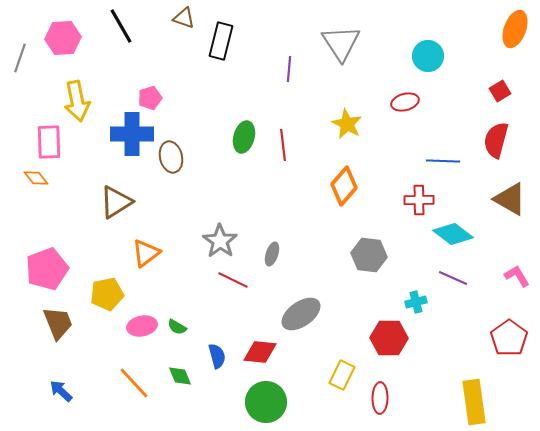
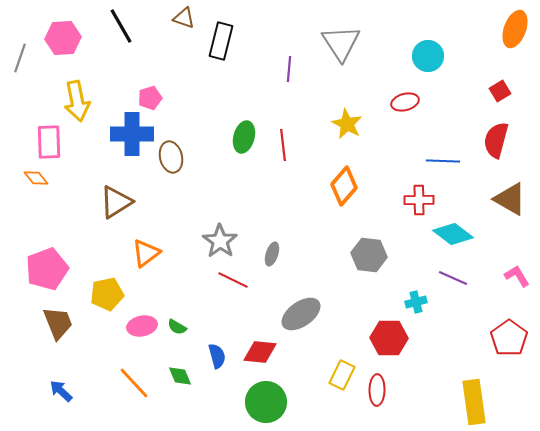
red ellipse at (380, 398): moved 3 px left, 8 px up
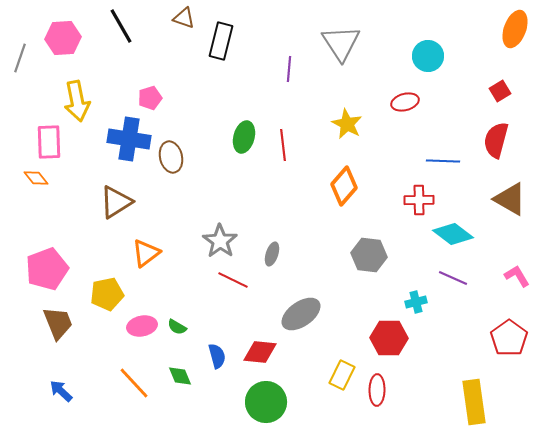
blue cross at (132, 134): moved 3 px left, 5 px down; rotated 9 degrees clockwise
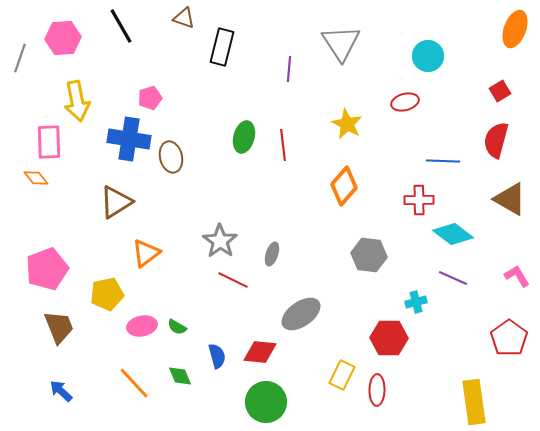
black rectangle at (221, 41): moved 1 px right, 6 px down
brown trapezoid at (58, 323): moved 1 px right, 4 px down
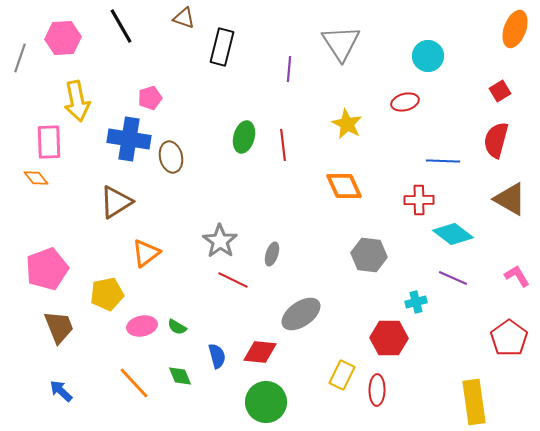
orange diamond at (344, 186): rotated 66 degrees counterclockwise
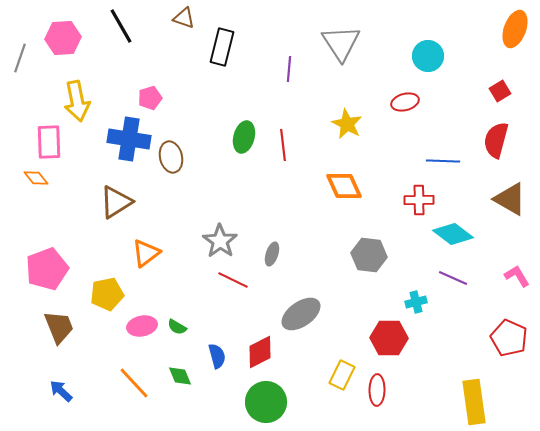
red pentagon at (509, 338): rotated 12 degrees counterclockwise
red diamond at (260, 352): rotated 32 degrees counterclockwise
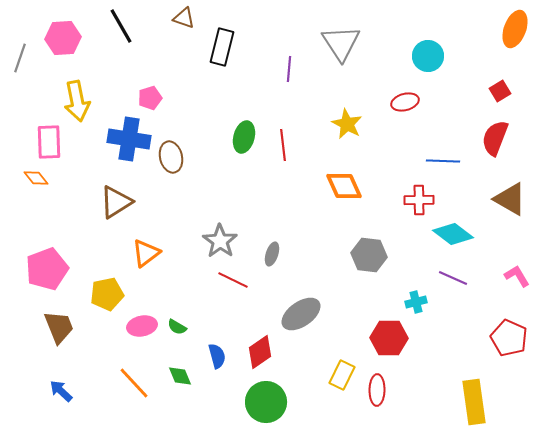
red semicircle at (496, 140): moved 1 px left, 2 px up; rotated 6 degrees clockwise
red diamond at (260, 352): rotated 8 degrees counterclockwise
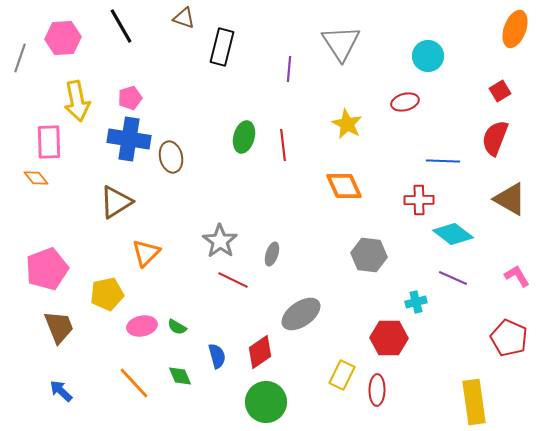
pink pentagon at (150, 98): moved 20 px left
orange triangle at (146, 253): rotated 8 degrees counterclockwise
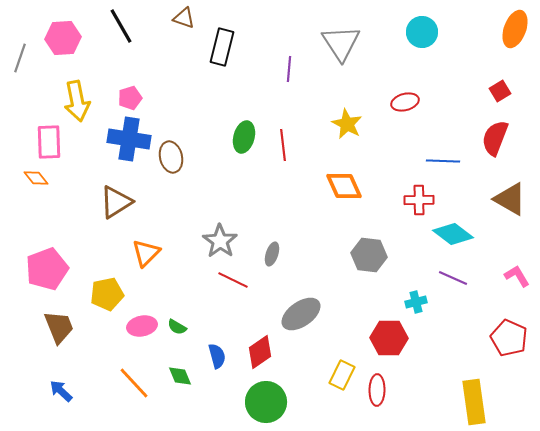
cyan circle at (428, 56): moved 6 px left, 24 px up
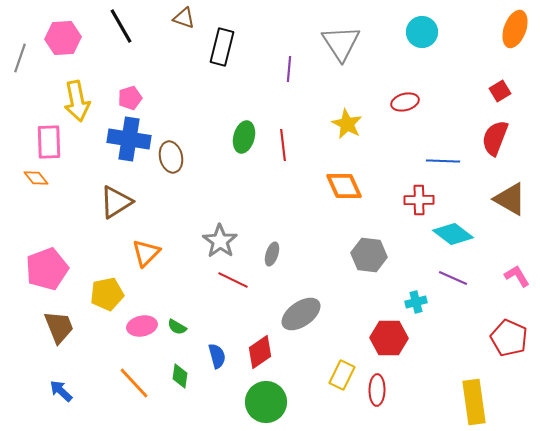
green diamond at (180, 376): rotated 30 degrees clockwise
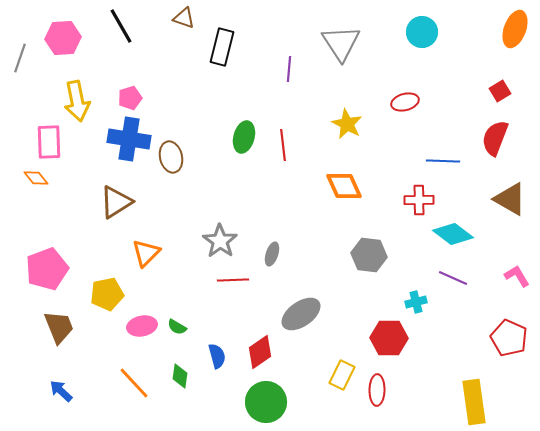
red line at (233, 280): rotated 28 degrees counterclockwise
